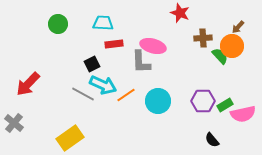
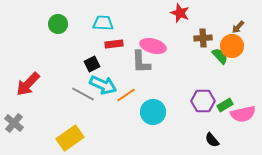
cyan circle: moved 5 px left, 11 px down
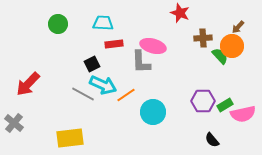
yellow rectangle: rotated 28 degrees clockwise
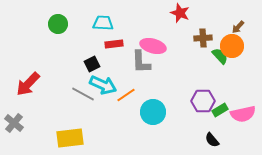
green rectangle: moved 5 px left, 5 px down
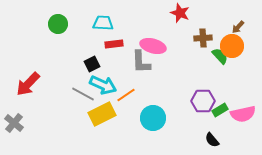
cyan circle: moved 6 px down
yellow rectangle: moved 32 px right, 24 px up; rotated 20 degrees counterclockwise
